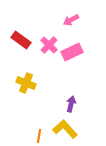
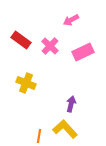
pink cross: moved 1 px right, 1 px down
pink rectangle: moved 11 px right
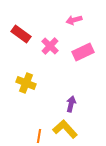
pink arrow: moved 3 px right; rotated 14 degrees clockwise
red rectangle: moved 6 px up
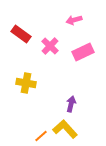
yellow cross: rotated 12 degrees counterclockwise
orange line: moved 2 px right; rotated 40 degrees clockwise
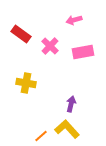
pink rectangle: rotated 15 degrees clockwise
yellow L-shape: moved 2 px right
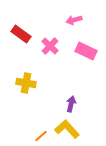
pink rectangle: moved 3 px right, 1 px up; rotated 35 degrees clockwise
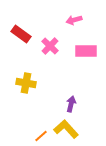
pink rectangle: rotated 25 degrees counterclockwise
yellow L-shape: moved 1 px left
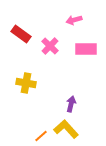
pink rectangle: moved 2 px up
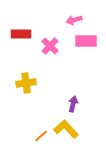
red rectangle: rotated 36 degrees counterclockwise
pink rectangle: moved 8 px up
yellow cross: rotated 18 degrees counterclockwise
purple arrow: moved 2 px right
